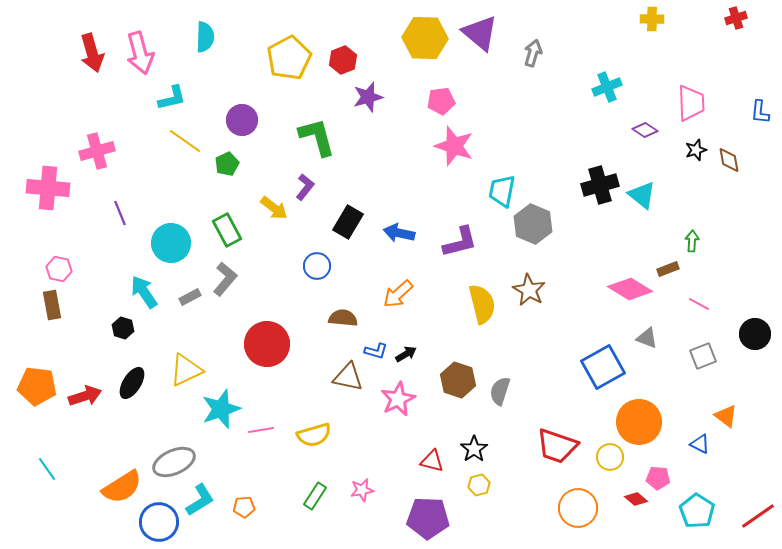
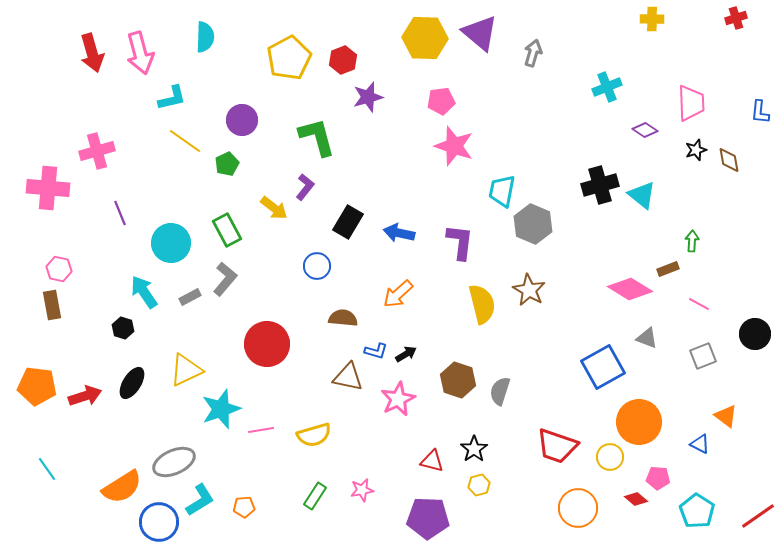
purple L-shape at (460, 242): rotated 69 degrees counterclockwise
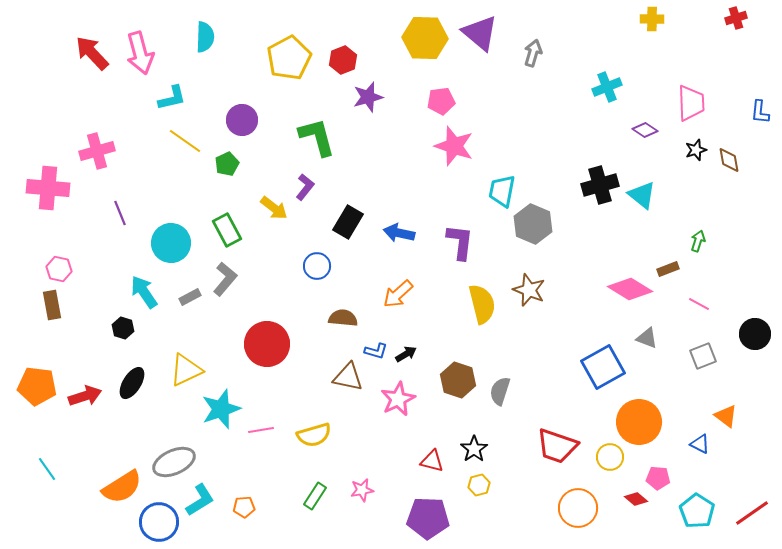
red arrow at (92, 53): rotated 153 degrees clockwise
green arrow at (692, 241): moved 6 px right; rotated 15 degrees clockwise
brown star at (529, 290): rotated 8 degrees counterclockwise
red line at (758, 516): moved 6 px left, 3 px up
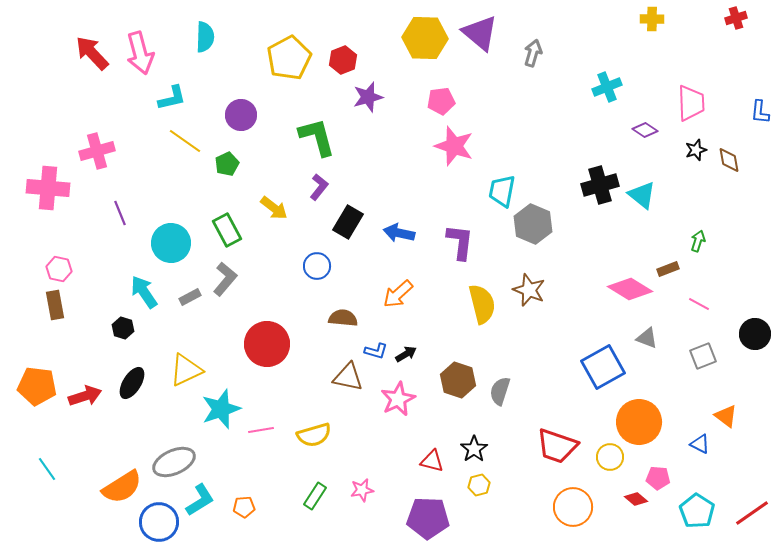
purple circle at (242, 120): moved 1 px left, 5 px up
purple L-shape at (305, 187): moved 14 px right
brown rectangle at (52, 305): moved 3 px right
orange circle at (578, 508): moved 5 px left, 1 px up
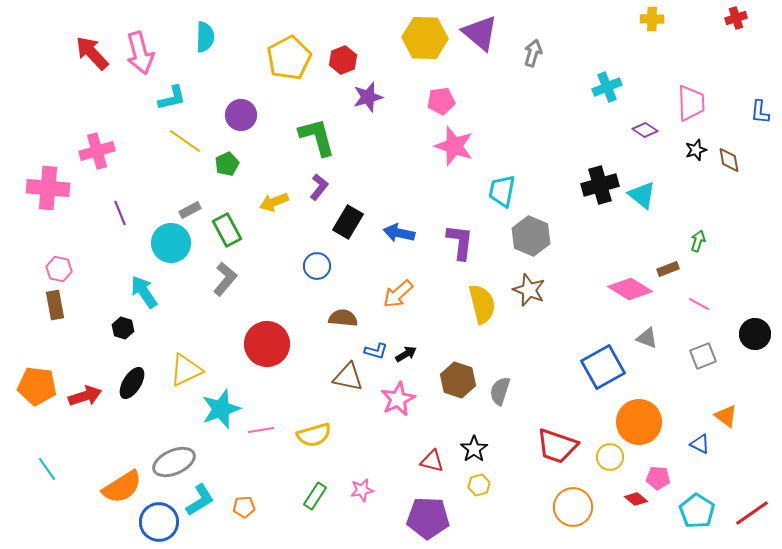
yellow arrow at (274, 208): moved 6 px up; rotated 120 degrees clockwise
gray hexagon at (533, 224): moved 2 px left, 12 px down
gray rectangle at (190, 297): moved 87 px up
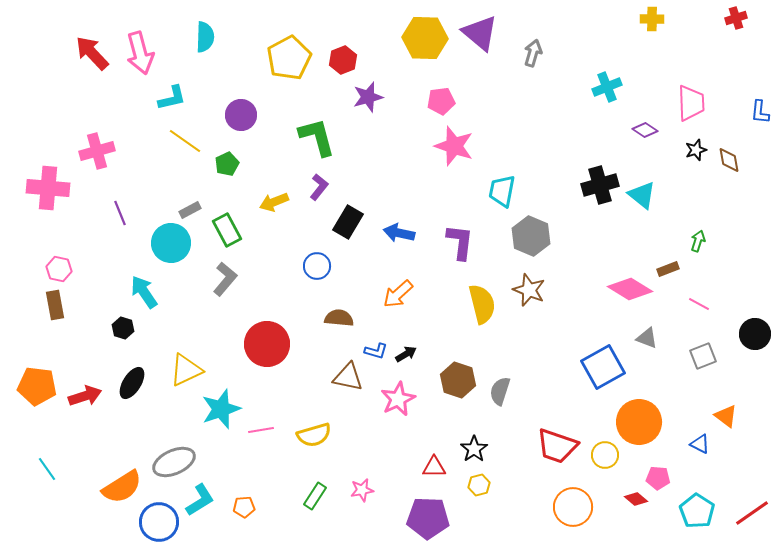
brown semicircle at (343, 318): moved 4 px left
yellow circle at (610, 457): moved 5 px left, 2 px up
red triangle at (432, 461): moved 2 px right, 6 px down; rotated 15 degrees counterclockwise
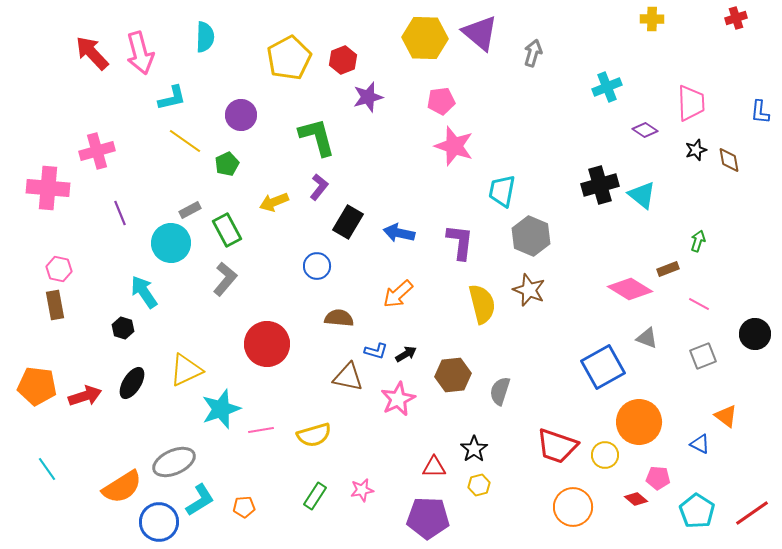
brown hexagon at (458, 380): moved 5 px left, 5 px up; rotated 24 degrees counterclockwise
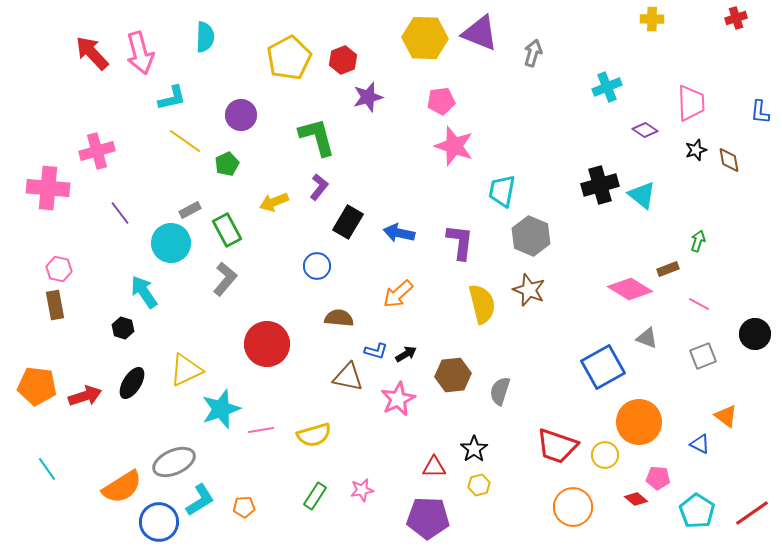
purple triangle at (480, 33): rotated 18 degrees counterclockwise
purple line at (120, 213): rotated 15 degrees counterclockwise
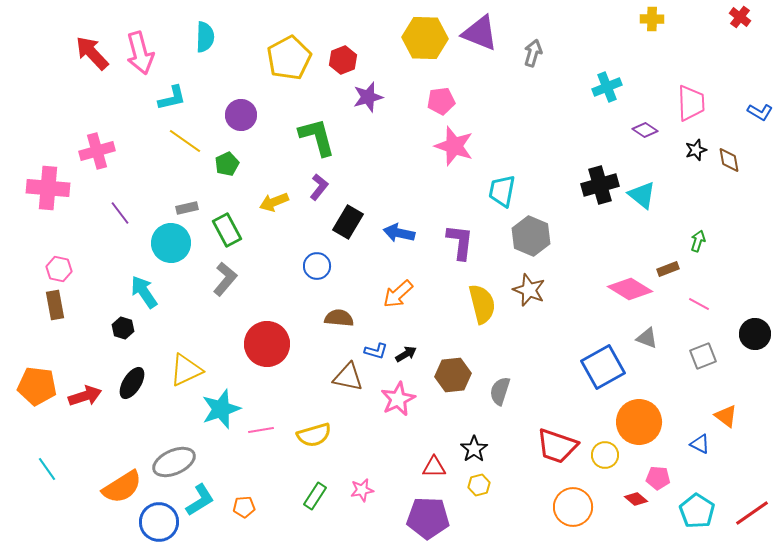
red cross at (736, 18): moved 4 px right, 1 px up; rotated 35 degrees counterclockwise
blue L-shape at (760, 112): rotated 65 degrees counterclockwise
gray rectangle at (190, 210): moved 3 px left, 2 px up; rotated 15 degrees clockwise
